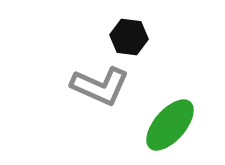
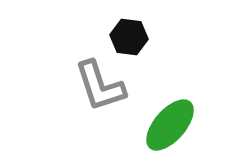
gray L-shape: rotated 48 degrees clockwise
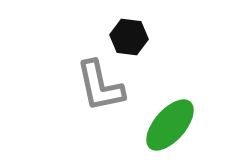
gray L-shape: rotated 6 degrees clockwise
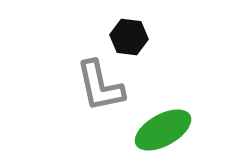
green ellipse: moved 7 px left, 5 px down; rotated 20 degrees clockwise
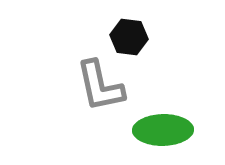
green ellipse: rotated 28 degrees clockwise
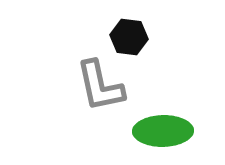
green ellipse: moved 1 px down
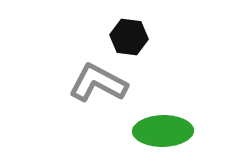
gray L-shape: moved 2 px left, 3 px up; rotated 130 degrees clockwise
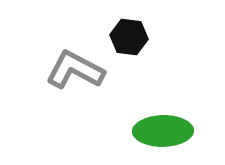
gray L-shape: moved 23 px left, 13 px up
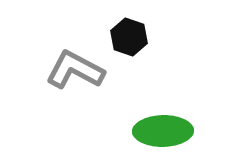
black hexagon: rotated 12 degrees clockwise
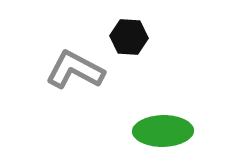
black hexagon: rotated 15 degrees counterclockwise
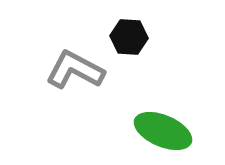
green ellipse: rotated 24 degrees clockwise
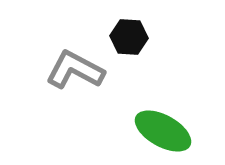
green ellipse: rotated 6 degrees clockwise
